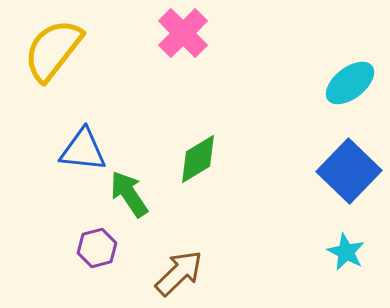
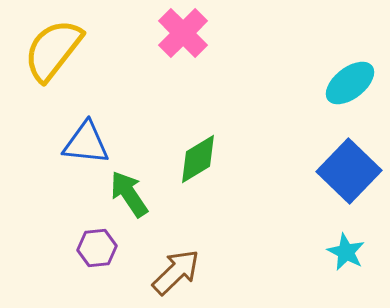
blue triangle: moved 3 px right, 7 px up
purple hexagon: rotated 9 degrees clockwise
brown arrow: moved 3 px left, 1 px up
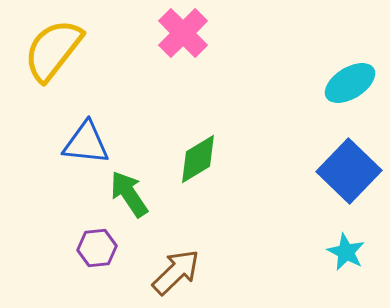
cyan ellipse: rotated 6 degrees clockwise
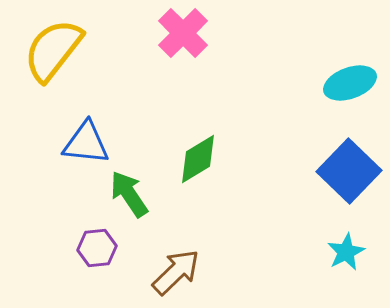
cyan ellipse: rotated 12 degrees clockwise
cyan star: rotated 18 degrees clockwise
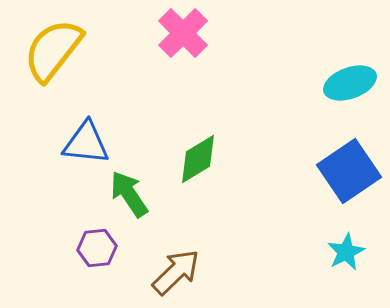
blue square: rotated 12 degrees clockwise
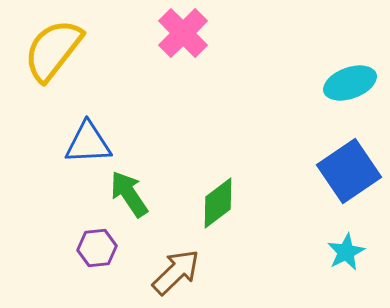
blue triangle: moved 2 px right; rotated 9 degrees counterclockwise
green diamond: moved 20 px right, 44 px down; rotated 6 degrees counterclockwise
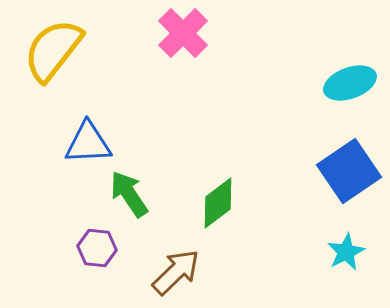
purple hexagon: rotated 12 degrees clockwise
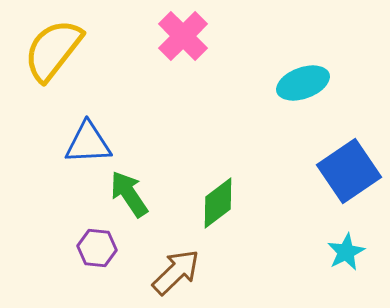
pink cross: moved 3 px down
cyan ellipse: moved 47 px left
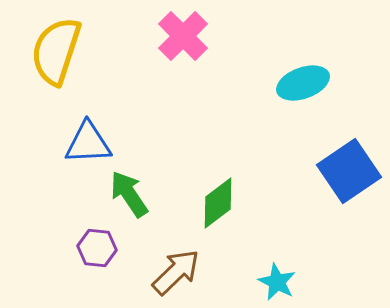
yellow semicircle: moved 3 px right, 1 px down; rotated 20 degrees counterclockwise
cyan star: moved 69 px left, 30 px down; rotated 18 degrees counterclockwise
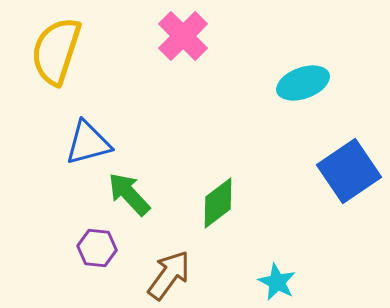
blue triangle: rotated 12 degrees counterclockwise
green arrow: rotated 9 degrees counterclockwise
brown arrow: moved 7 px left, 3 px down; rotated 10 degrees counterclockwise
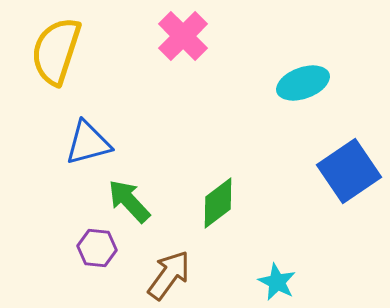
green arrow: moved 7 px down
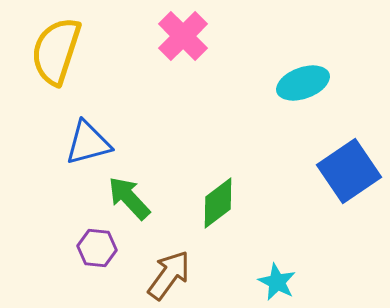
green arrow: moved 3 px up
